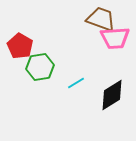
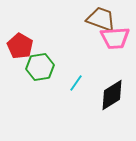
cyan line: rotated 24 degrees counterclockwise
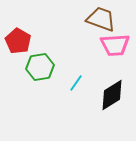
pink trapezoid: moved 7 px down
red pentagon: moved 2 px left, 5 px up
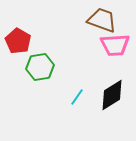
brown trapezoid: moved 1 px right, 1 px down
cyan line: moved 1 px right, 14 px down
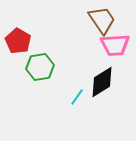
brown trapezoid: rotated 36 degrees clockwise
black diamond: moved 10 px left, 13 px up
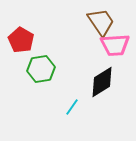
brown trapezoid: moved 1 px left, 2 px down
red pentagon: moved 3 px right, 1 px up
green hexagon: moved 1 px right, 2 px down
cyan line: moved 5 px left, 10 px down
